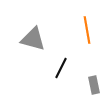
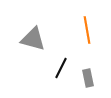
gray rectangle: moved 6 px left, 7 px up
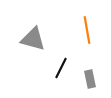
gray rectangle: moved 2 px right, 1 px down
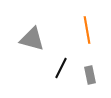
gray triangle: moved 1 px left
gray rectangle: moved 4 px up
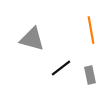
orange line: moved 4 px right
black line: rotated 25 degrees clockwise
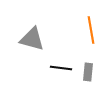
black line: rotated 45 degrees clockwise
gray rectangle: moved 2 px left, 3 px up; rotated 18 degrees clockwise
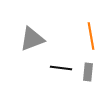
orange line: moved 6 px down
gray triangle: rotated 36 degrees counterclockwise
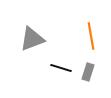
black line: rotated 10 degrees clockwise
gray rectangle: rotated 12 degrees clockwise
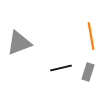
gray triangle: moved 13 px left, 4 px down
black line: rotated 30 degrees counterclockwise
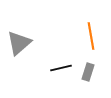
gray triangle: rotated 20 degrees counterclockwise
